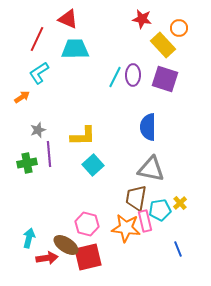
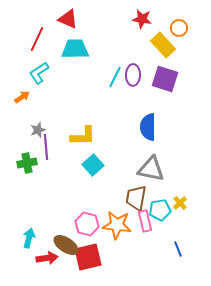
purple line: moved 3 px left, 7 px up
orange star: moved 9 px left, 3 px up
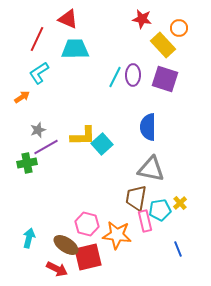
purple line: rotated 65 degrees clockwise
cyan square: moved 9 px right, 21 px up
orange star: moved 10 px down
red arrow: moved 10 px right, 11 px down; rotated 35 degrees clockwise
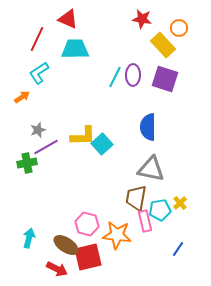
blue line: rotated 56 degrees clockwise
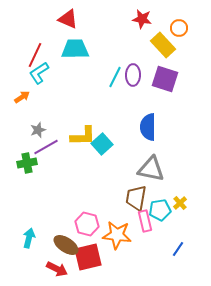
red line: moved 2 px left, 16 px down
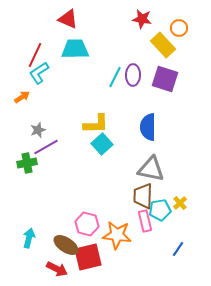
yellow L-shape: moved 13 px right, 12 px up
brown trapezoid: moved 7 px right, 2 px up; rotated 8 degrees counterclockwise
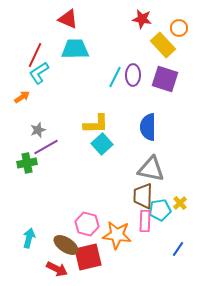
pink rectangle: rotated 15 degrees clockwise
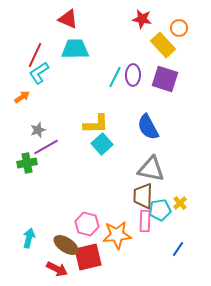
blue semicircle: rotated 28 degrees counterclockwise
orange star: rotated 12 degrees counterclockwise
